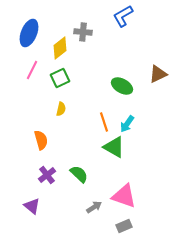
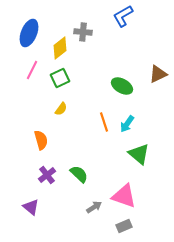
yellow semicircle: rotated 24 degrees clockwise
green triangle: moved 25 px right, 7 px down; rotated 10 degrees clockwise
purple triangle: moved 1 px left, 1 px down
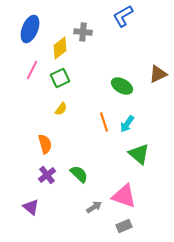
blue ellipse: moved 1 px right, 4 px up
orange semicircle: moved 4 px right, 4 px down
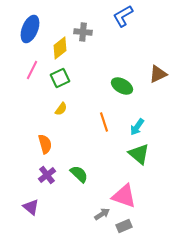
cyan arrow: moved 10 px right, 3 px down
gray arrow: moved 8 px right, 7 px down
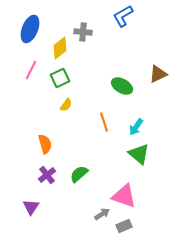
pink line: moved 1 px left
yellow semicircle: moved 5 px right, 4 px up
cyan arrow: moved 1 px left
green semicircle: rotated 84 degrees counterclockwise
purple triangle: rotated 24 degrees clockwise
